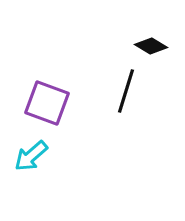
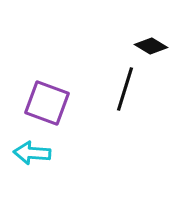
black line: moved 1 px left, 2 px up
cyan arrow: moved 1 px right, 3 px up; rotated 45 degrees clockwise
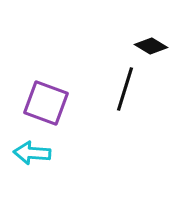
purple square: moved 1 px left
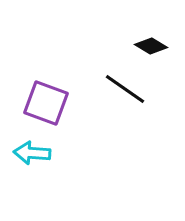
black line: rotated 72 degrees counterclockwise
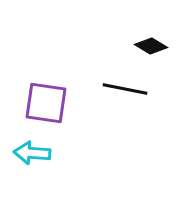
black line: rotated 24 degrees counterclockwise
purple square: rotated 12 degrees counterclockwise
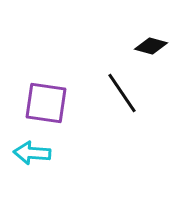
black diamond: rotated 16 degrees counterclockwise
black line: moved 3 px left, 4 px down; rotated 45 degrees clockwise
